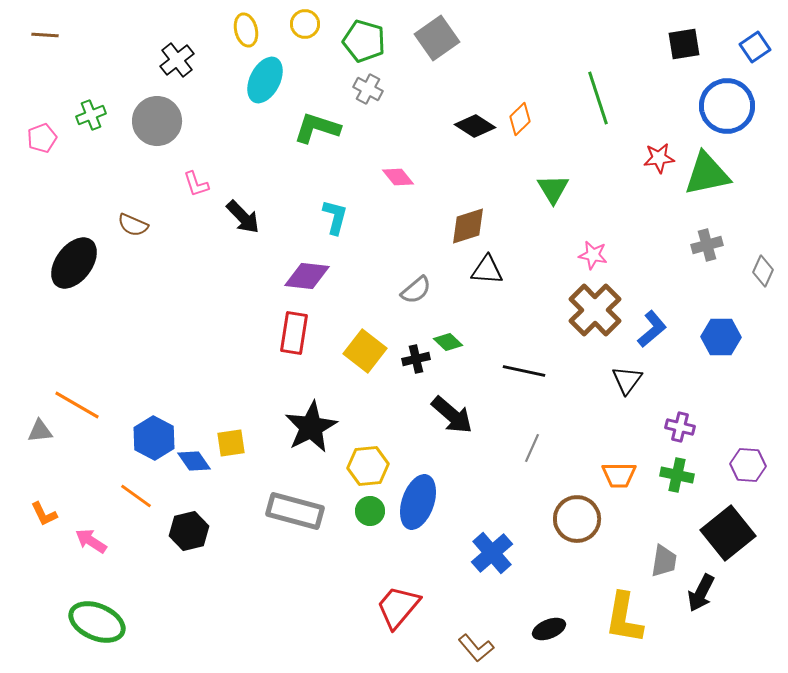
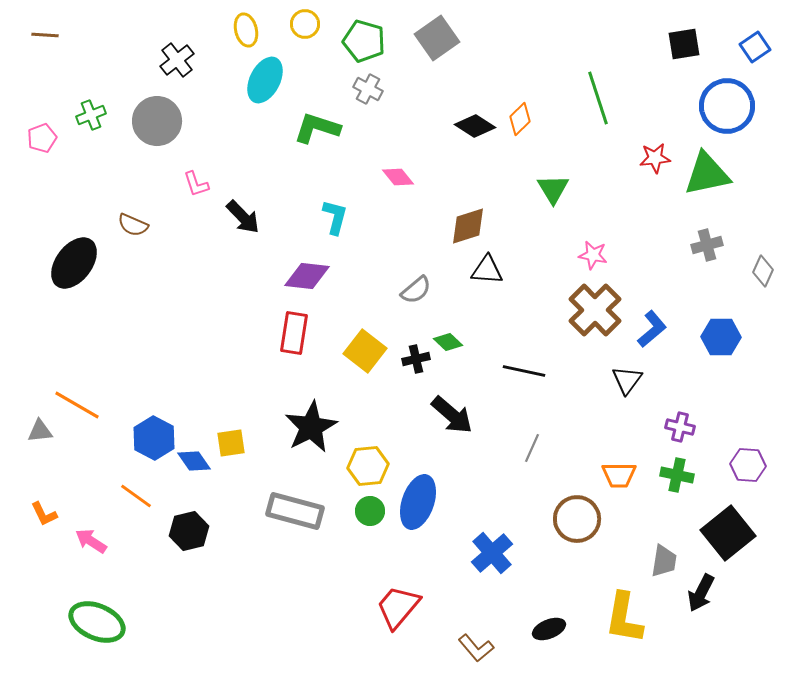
red star at (659, 158): moved 4 px left
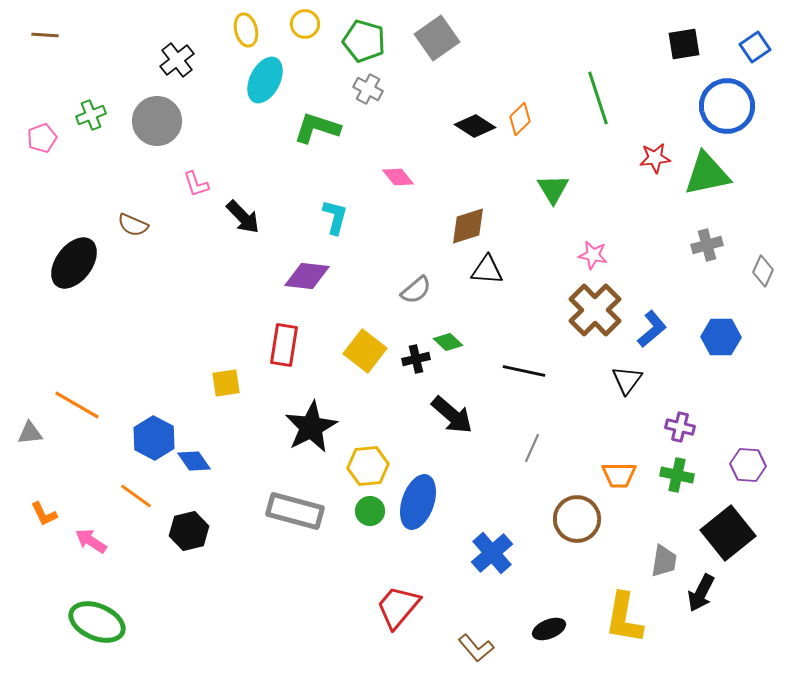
red rectangle at (294, 333): moved 10 px left, 12 px down
gray triangle at (40, 431): moved 10 px left, 2 px down
yellow square at (231, 443): moved 5 px left, 60 px up
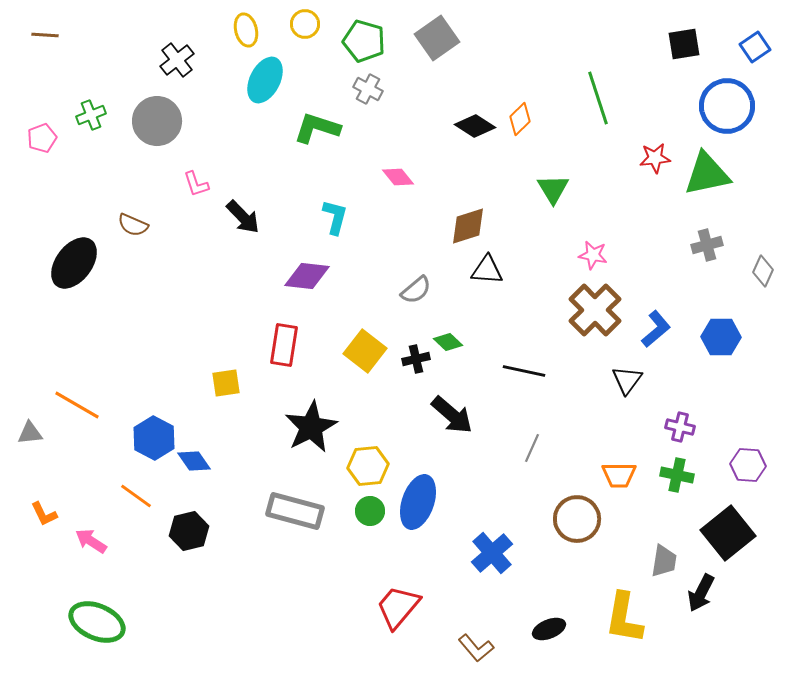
blue L-shape at (652, 329): moved 4 px right
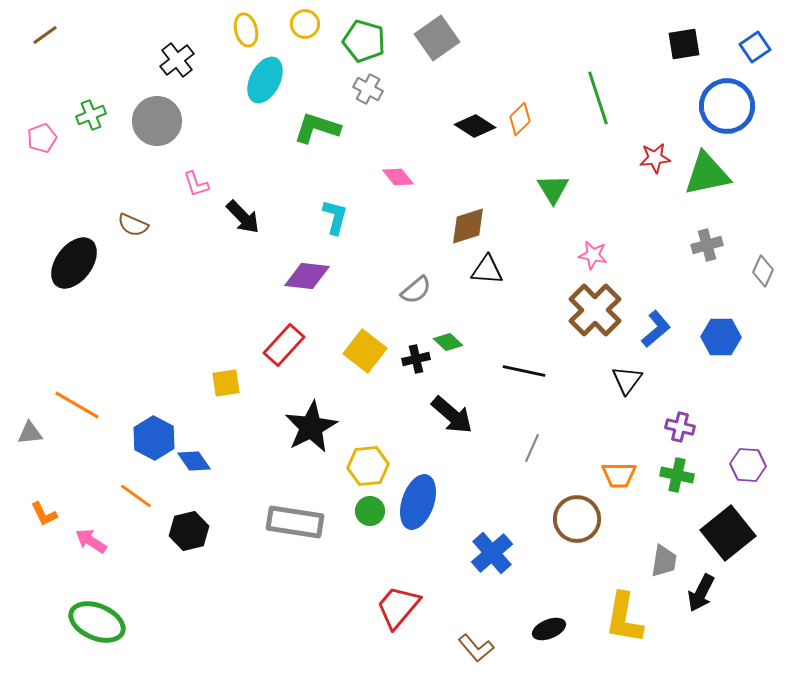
brown line at (45, 35): rotated 40 degrees counterclockwise
red rectangle at (284, 345): rotated 33 degrees clockwise
gray rectangle at (295, 511): moved 11 px down; rotated 6 degrees counterclockwise
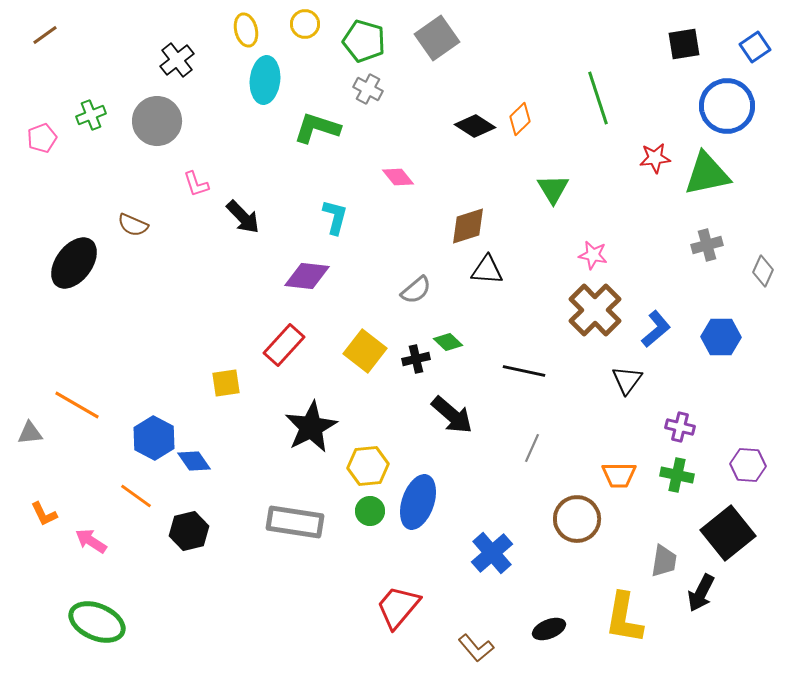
cyan ellipse at (265, 80): rotated 21 degrees counterclockwise
